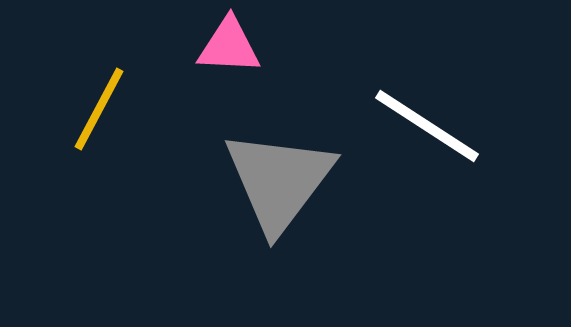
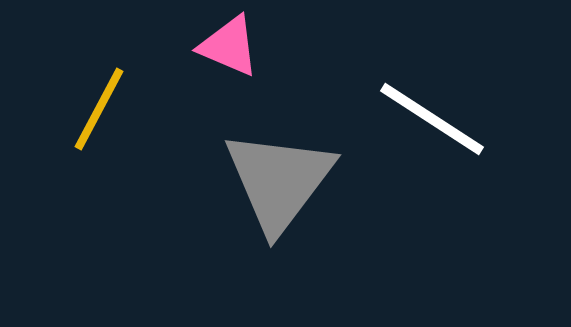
pink triangle: rotated 20 degrees clockwise
white line: moved 5 px right, 7 px up
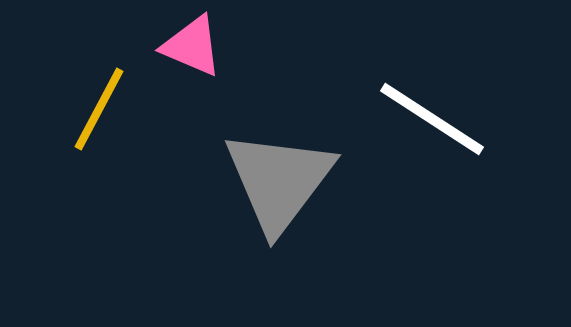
pink triangle: moved 37 px left
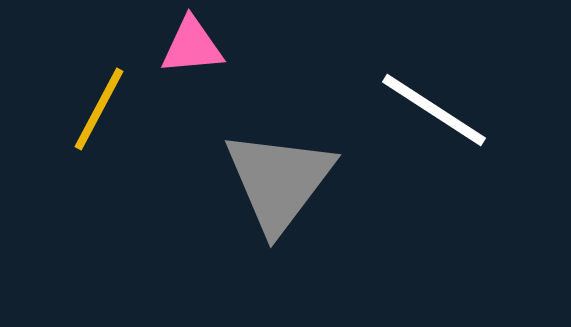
pink triangle: rotated 28 degrees counterclockwise
white line: moved 2 px right, 9 px up
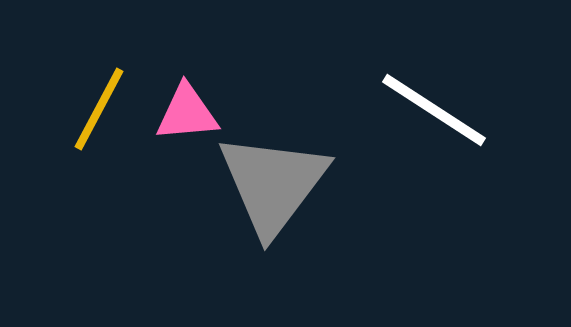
pink triangle: moved 5 px left, 67 px down
gray triangle: moved 6 px left, 3 px down
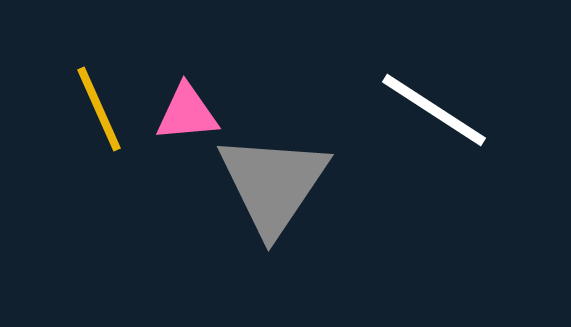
yellow line: rotated 52 degrees counterclockwise
gray triangle: rotated 3 degrees counterclockwise
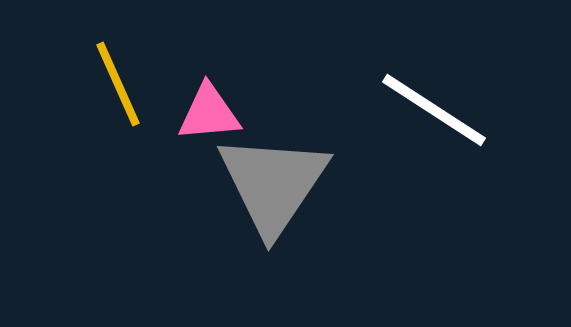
yellow line: moved 19 px right, 25 px up
pink triangle: moved 22 px right
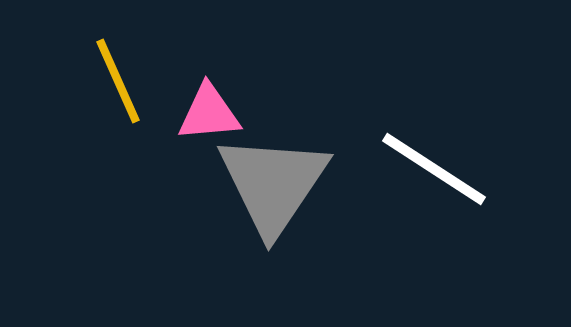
yellow line: moved 3 px up
white line: moved 59 px down
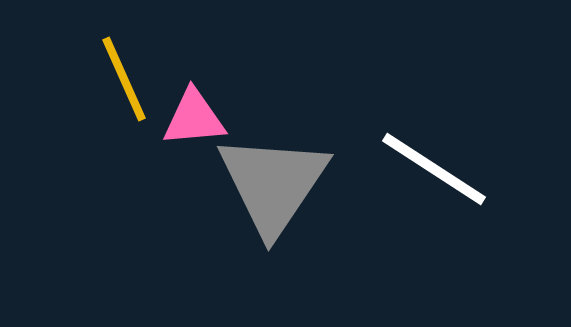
yellow line: moved 6 px right, 2 px up
pink triangle: moved 15 px left, 5 px down
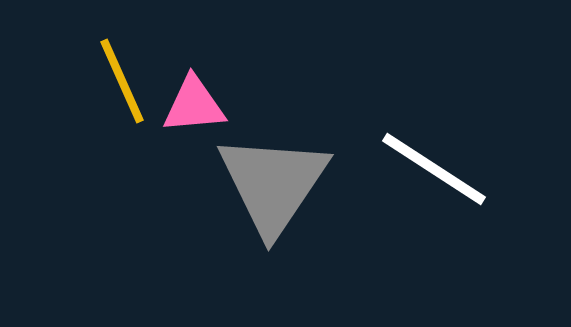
yellow line: moved 2 px left, 2 px down
pink triangle: moved 13 px up
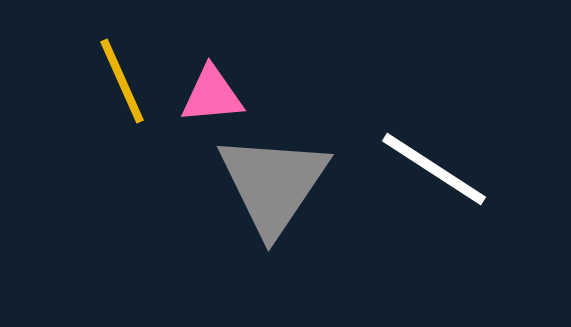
pink triangle: moved 18 px right, 10 px up
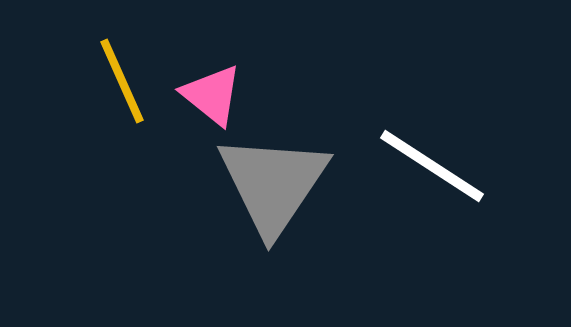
pink triangle: rotated 44 degrees clockwise
white line: moved 2 px left, 3 px up
